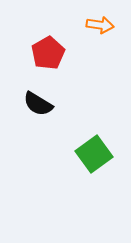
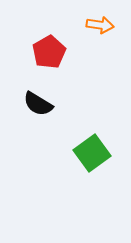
red pentagon: moved 1 px right, 1 px up
green square: moved 2 px left, 1 px up
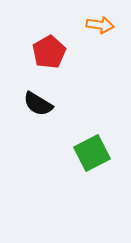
green square: rotated 9 degrees clockwise
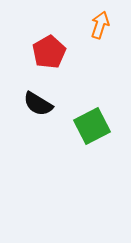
orange arrow: rotated 80 degrees counterclockwise
green square: moved 27 px up
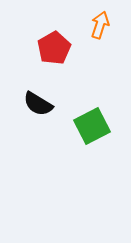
red pentagon: moved 5 px right, 4 px up
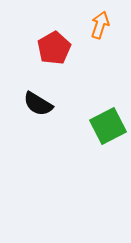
green square: moved 16 px right
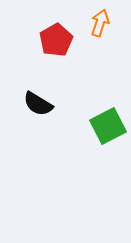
orange arrow: moved 2 px up
red pentagon: moved 2 px right, 8 px up
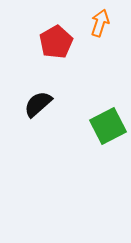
red pentagon: moved 2 px down
black semicircle: rotated 108 degrees clockwise
